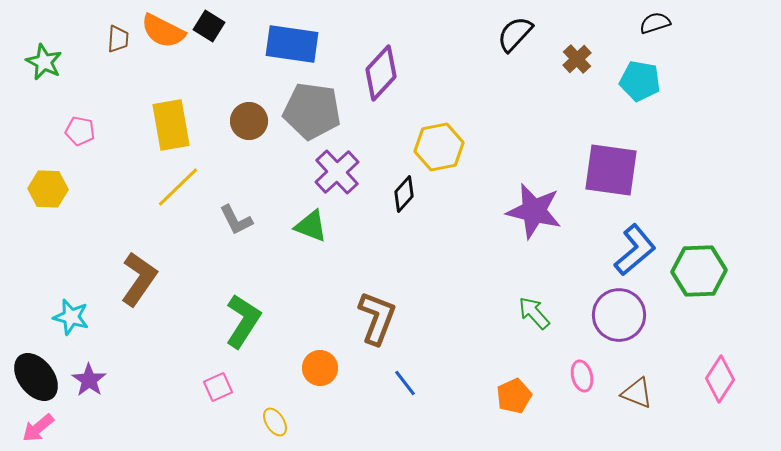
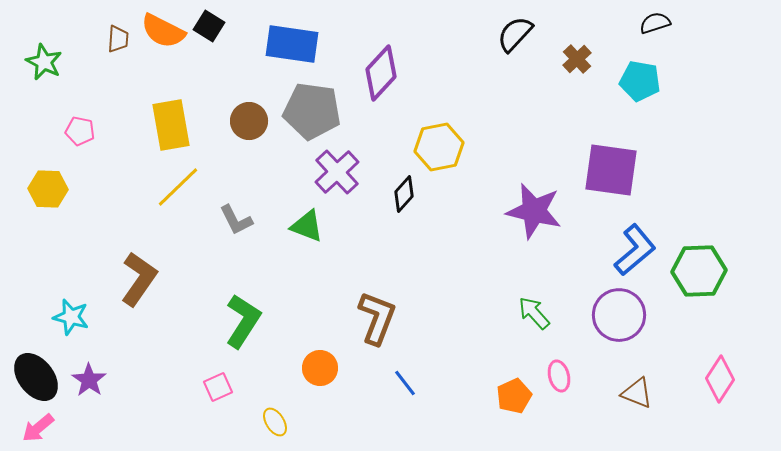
green triangle at (311, 226): moved 4 px left
pink ellipse at (582, 376): moved 23 px left
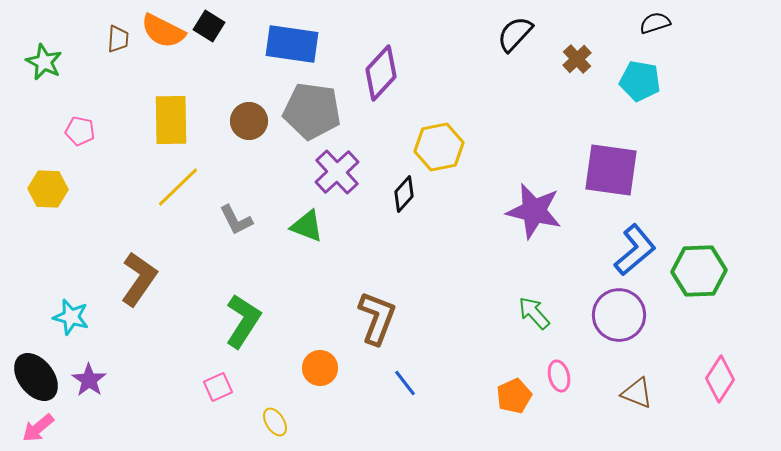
yellow rectangle at (171, 125): moved 5 px up; rotated 9 degrees clockwise
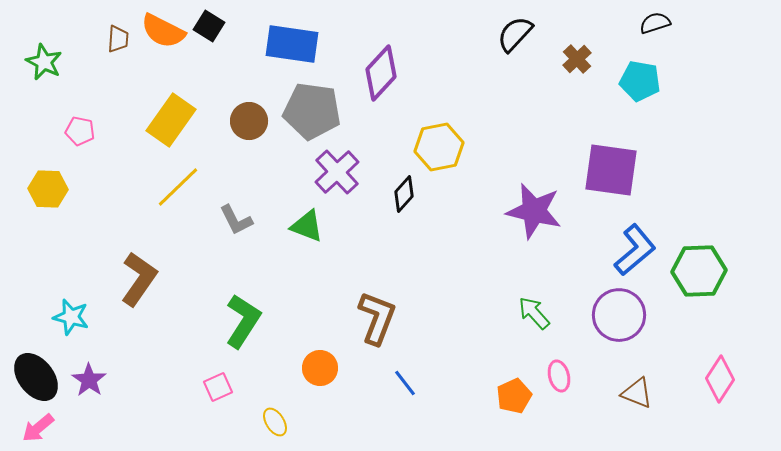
yellow rectangle at (171, 120): rotated 36 degrees clockwise
